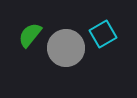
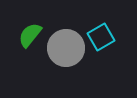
cyan square: moved 2 px left, 3 px down
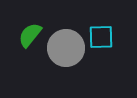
cyan square: rotated 28 degrees clockwise
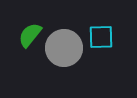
gray circle: moved 2 px left
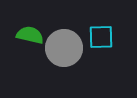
green semicircle: rotated 64 degrees clockwise
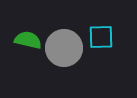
green semicircle: moved 2 px left, 5 px down
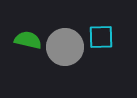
gray circle: moved 1 px right, 1 px up
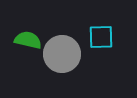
gray circle: moved 3 px left, 7 px down
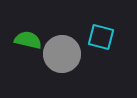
cyan square: rotated 16 degrees clockwise
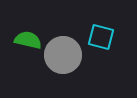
gray circle: moved 1 px right, 1 px down
